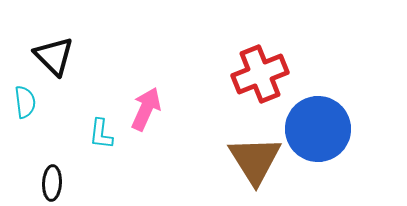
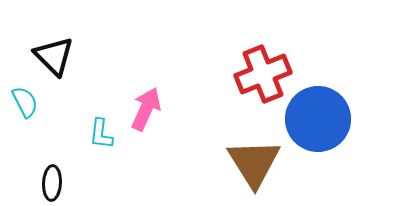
red cross: moved 3 px right
cyan semicircle: rotated 20 degrees counterclockwise
blue circle: moved 10 px up
brown triangle: moved 1 px left, 3 px down
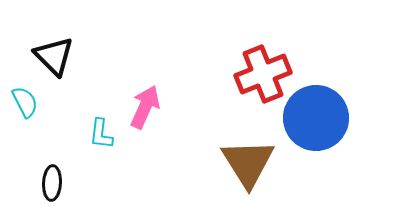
pink arrow: moved 1 px left, 2 px up
blue circle: moved 2 px left, 1 px up
brown triangle: moved 6 px left
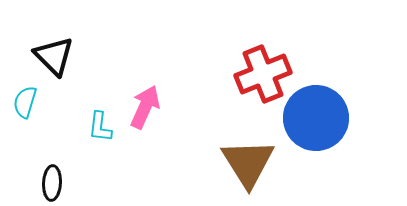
cyan semicircle: rotated 136 degrees counterclockwise
cyan L-shape: moved 1 px left, 7 px up
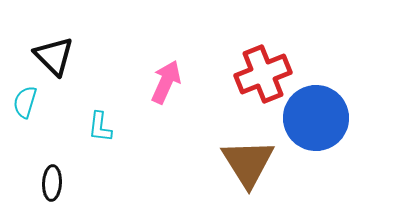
pink arrow: moved 21 px right, 25 px up
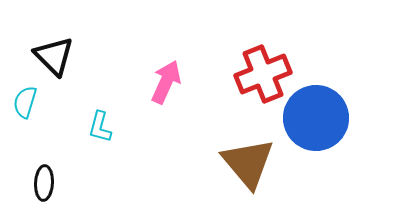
cyan L-shape: rotated 8 degrees clockwise
brown triangle: rotated 8 degrees counterclockwise
black ellipse: moved 8 px left
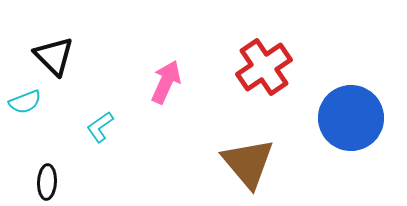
red cross: moved 1 px right, 7 px up; rotated 12 degrees counterclockwise
cyan semicircle: rotated 128 degrees counterclockwise
blue circle: moved 35 px right
cyan L-shape: rotated 40 degrees clockwise
black ellipse: moved 3 px right, 1 px up
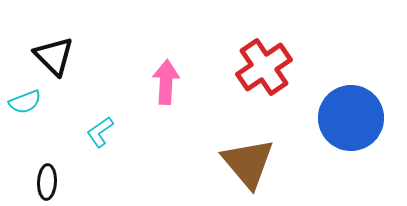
pink arrow: rotated 21 degrees counterclockwise
cyan L-shape: moved 5 px down
